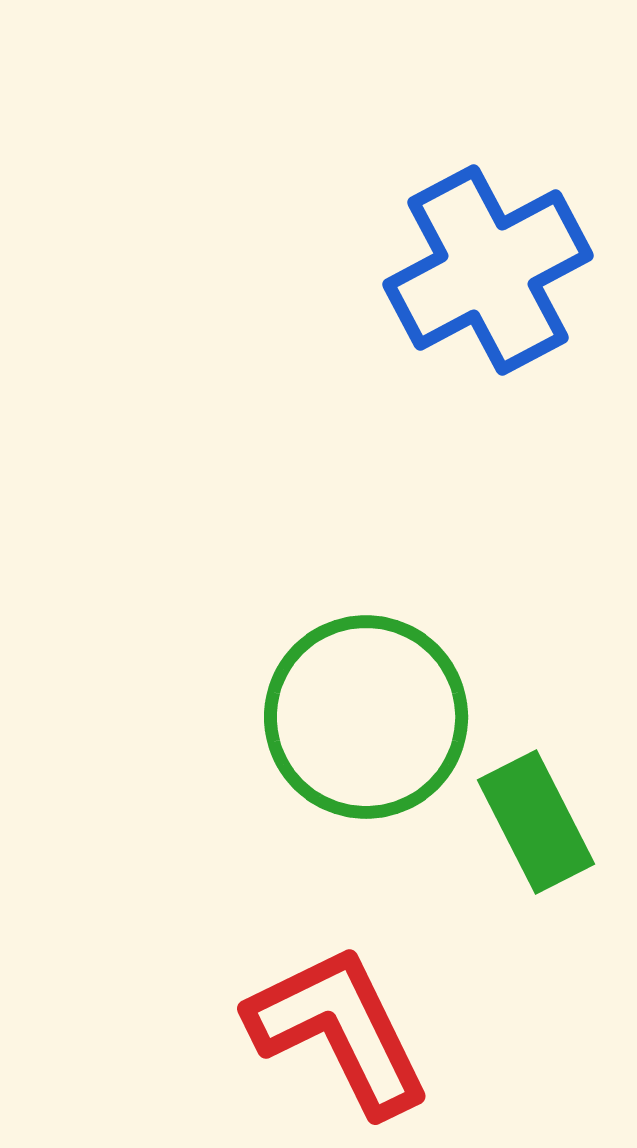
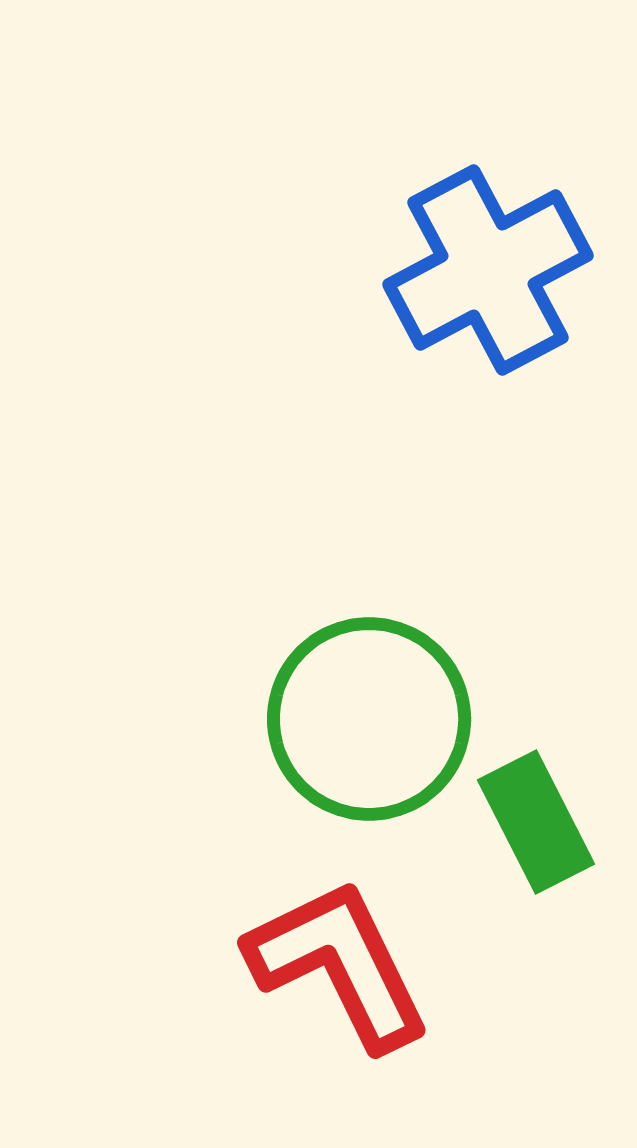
green circle: moved 3 px right, 2 px down
red L-shape: moved 66 px up
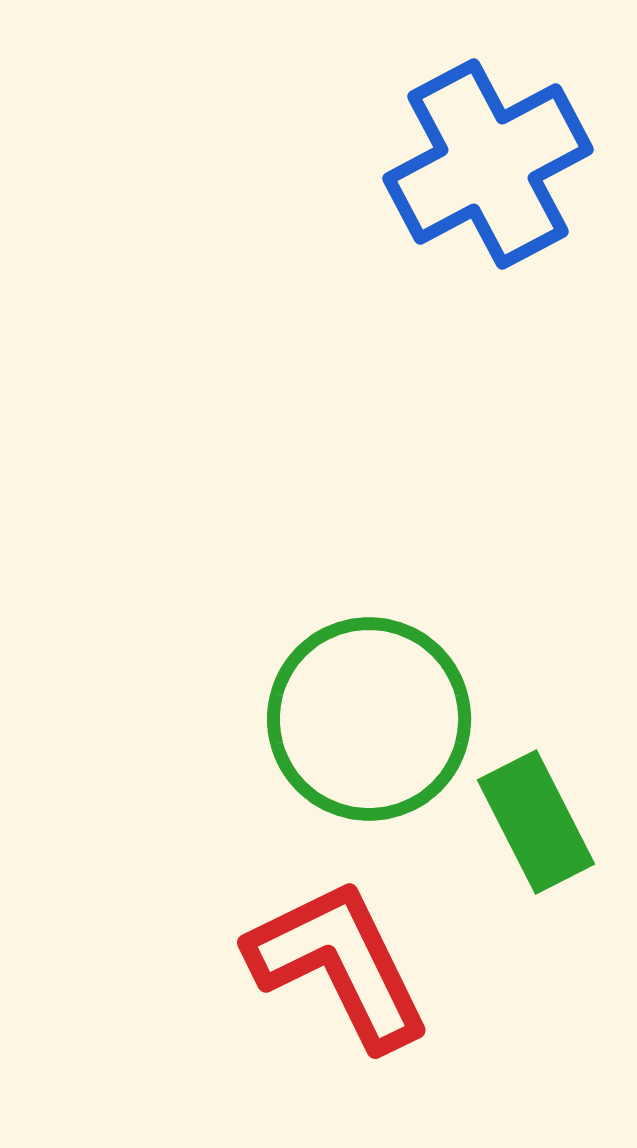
blue cross: moved 106 px up
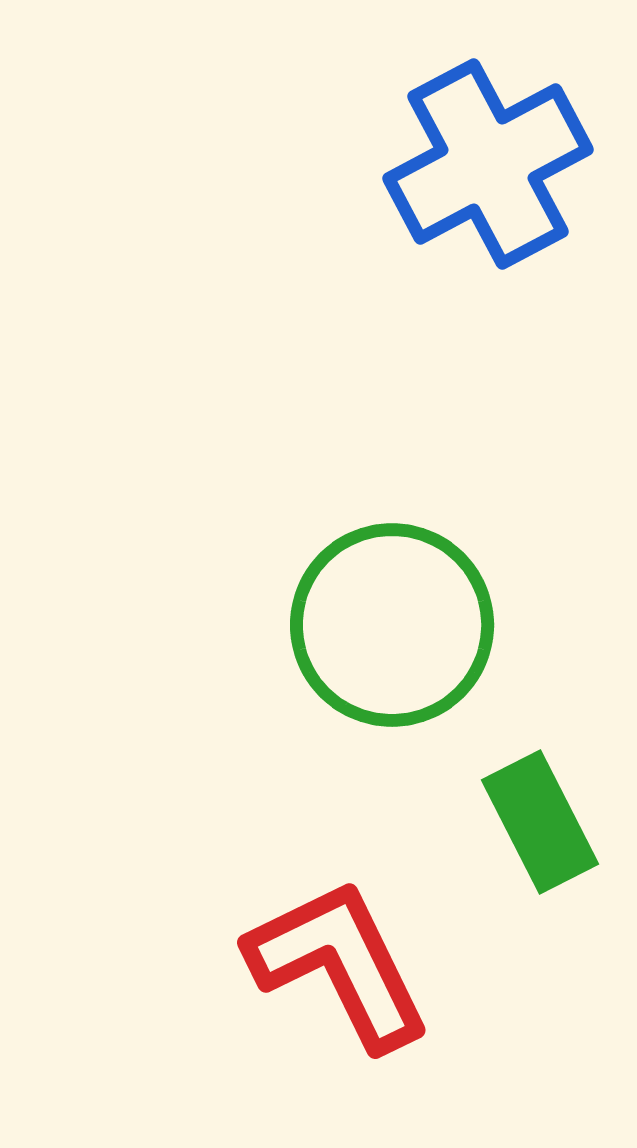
green circle: moved 23 px right, 94 px up
green rectangle: moved 4 px right
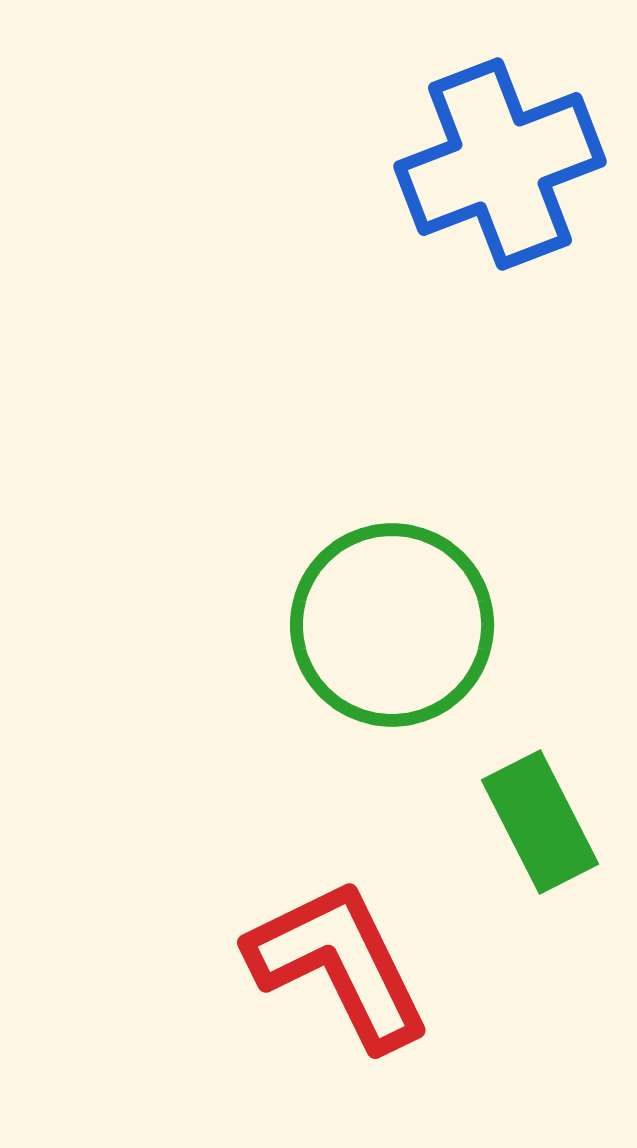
blue cross: moved 12 px right; rotated 7 degrees clockwise
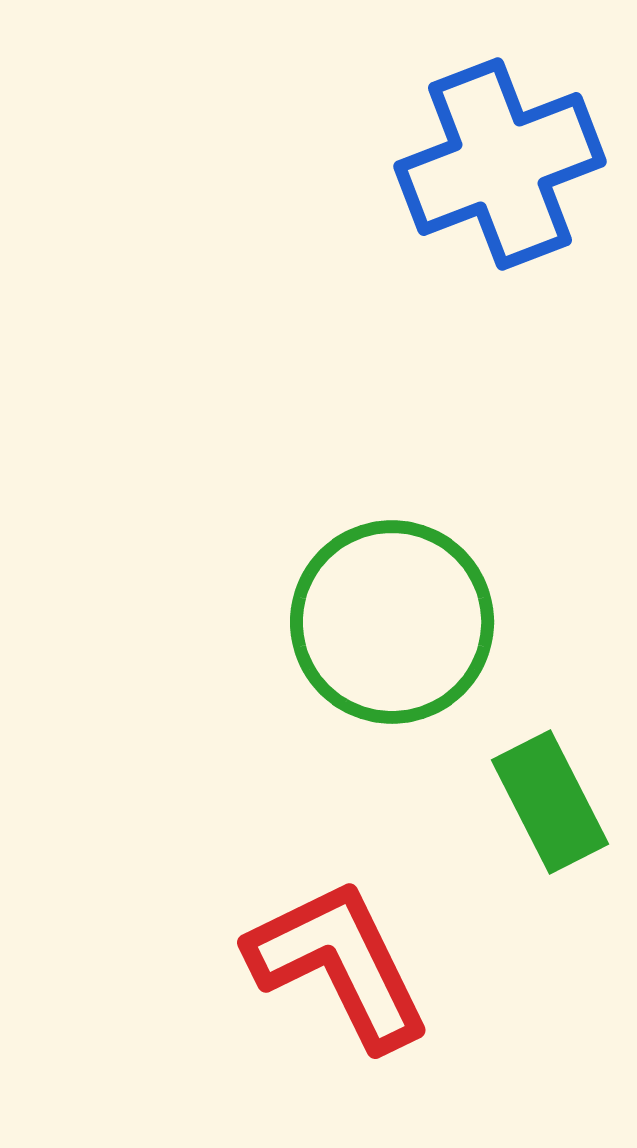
green circle: moved 3 px up
green rectangle: moved 10 px right, 20 px up
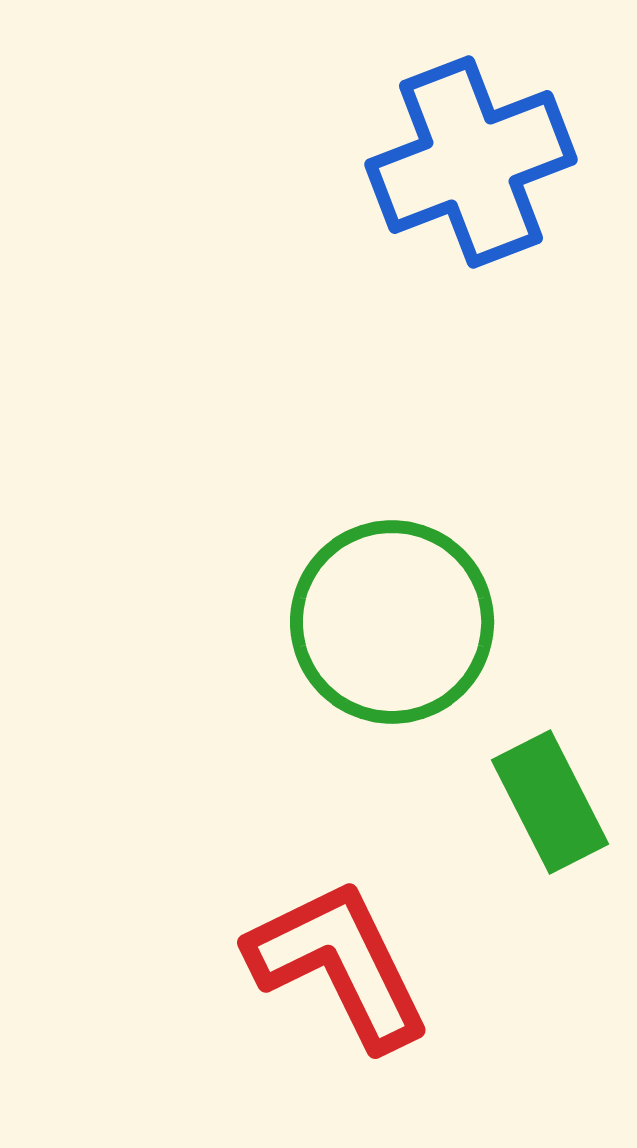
blue cross: moved 29 px left, 2 px up
